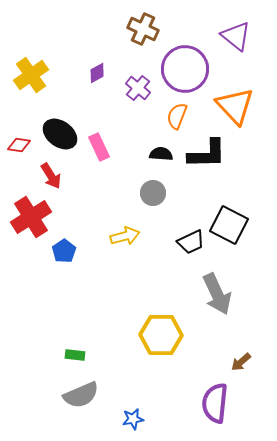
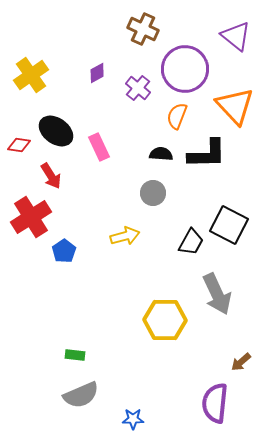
black ellipse: moved 4 px left, 3 px up
black trapezoid: rotated 36 degrees counterclockwise
yellow hexagon: moved 4 px right, 15 px up
blue star: rotated 10 degrees clockwise
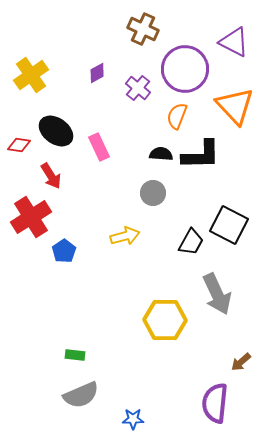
purple triangle: moved 2 px left, 6 px down; rotated 12 degrees counterclockwise
black L-shape: moved 6 px left, 1 px down
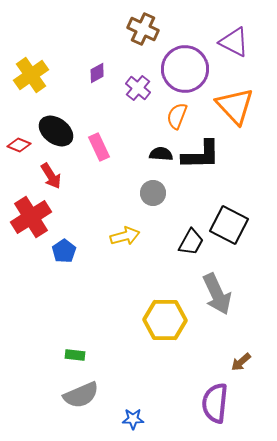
red diamond: rotated 15 degrees clockwise
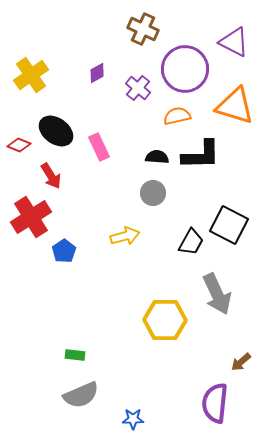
orange triangle: rotated 30 degrees counterclockwise
orange semicircle: rotated 56 degrees clockwise
black semicircle: moved 4 px left, 3 px down
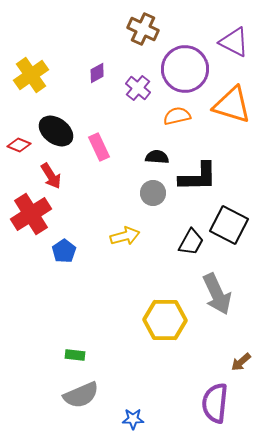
orange triangle: moved 3 px left, 1 px up
black L-shape: moved 3 px left, 22 px down
red cross: moved 3 px up
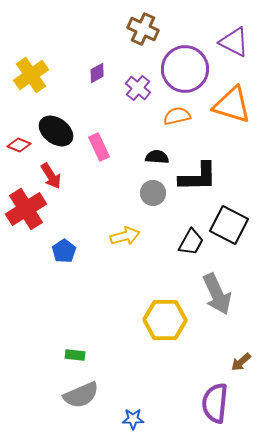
red cross: moved 5 px left, 5 px up
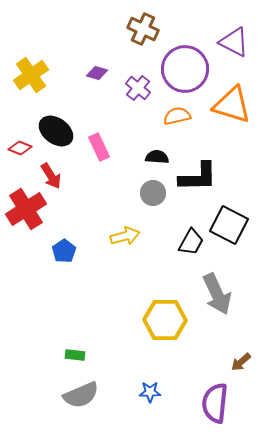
purple diamond: rotated 45 degrees clockwise
red diamond: moved 1 px right, 3 px down
blue star: moved 17 px right, 27 px up
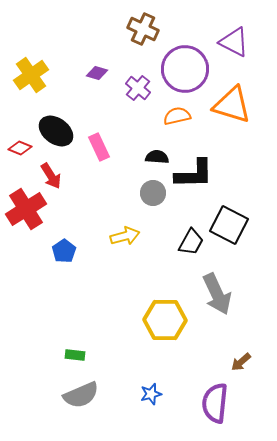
black L-shape: moved 4 px left, 3 px up
blue star: moved 1 px right, 2 px down; rotated 15 degrees counterclockwise
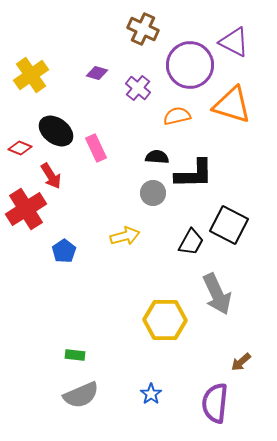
purple circle: moved 5 px right, 4 px up
pink rectangle: moved 3 px left, 1 px down
blue star: rotated 20 degrees counterclockwise
